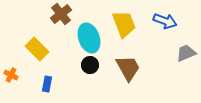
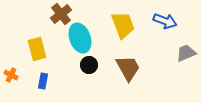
yellow trapezoid: moved 1 px left, 1 px down
cyan ellipse: moved 9 px left
yellow rectangle: rotated 30 degrees clockwise
black circle: moved 1 px left
blue rectangle: moved 4 px left, 3 px up
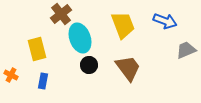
gray trapezoid: moved 3 px up
brown trapezoid: rotated 8 degrees counterclockwise
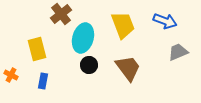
cyan ellipse: moved 3 px right; rotated 36 degrees clockwise
gray trapezoid: moved 8 px left, 2 px down
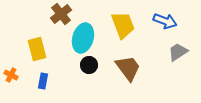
gray trapezoid: rotated 10 degrees counterclockwise
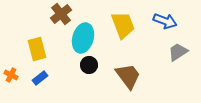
brown trapezoid: moved 8 px down
blue rectangle: moved 3 px left, 3 px up; rotated 42 degrees clockwise
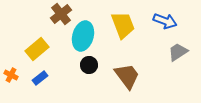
cyan ellipse: moved 2 px up
yellow rectangle: rotated 65 degrees clockwise
brown trapezoid: moved 1 px left
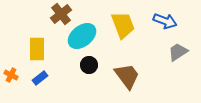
cyan ellipse: moved 1 px left; rotated 36 degrees clockwise
yellow rectangle: rotated 50 degrees counterclockwise
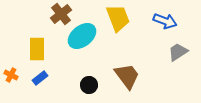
yellow trapezoid: moved 5 px left, 7 px up
black circle: moved 20 px down
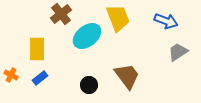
blue arrow: moved 1 px right
cyan ellipse: moved 5 px right
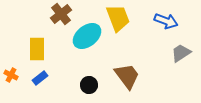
gray trapezoid: moved 3 px right, 1 px down
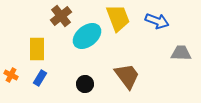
brown cross: moved 2 px down
blue arrow: moved 9 px left
gray trapezoid: rotated 35 degrees clockwise
blue rectangle: rotated 21 degrees counterclockwise
black circle: moved 4 px left, 1 px up
